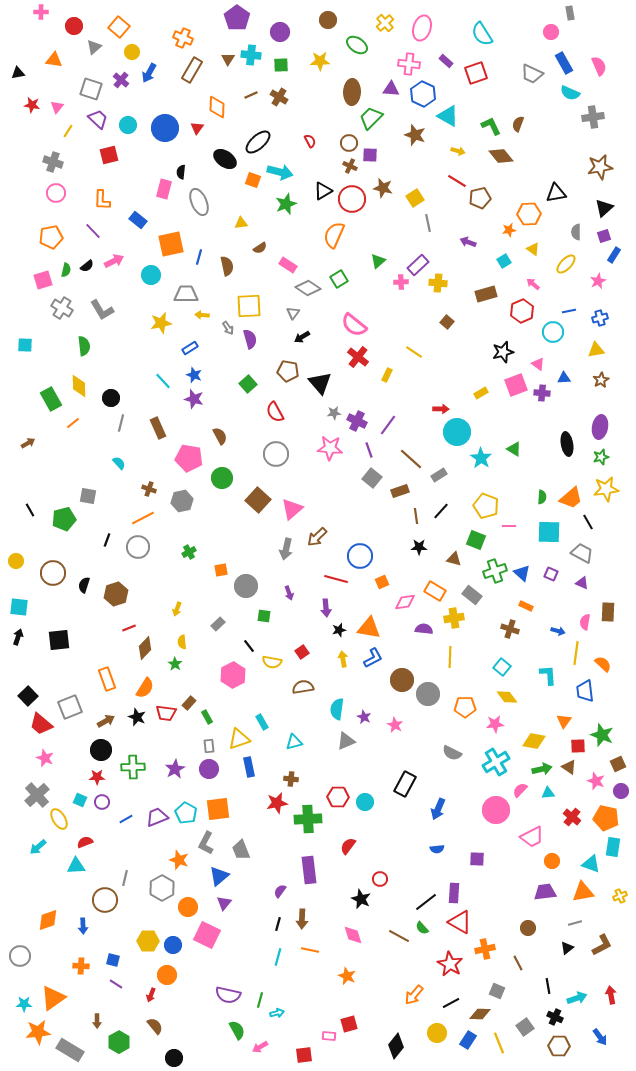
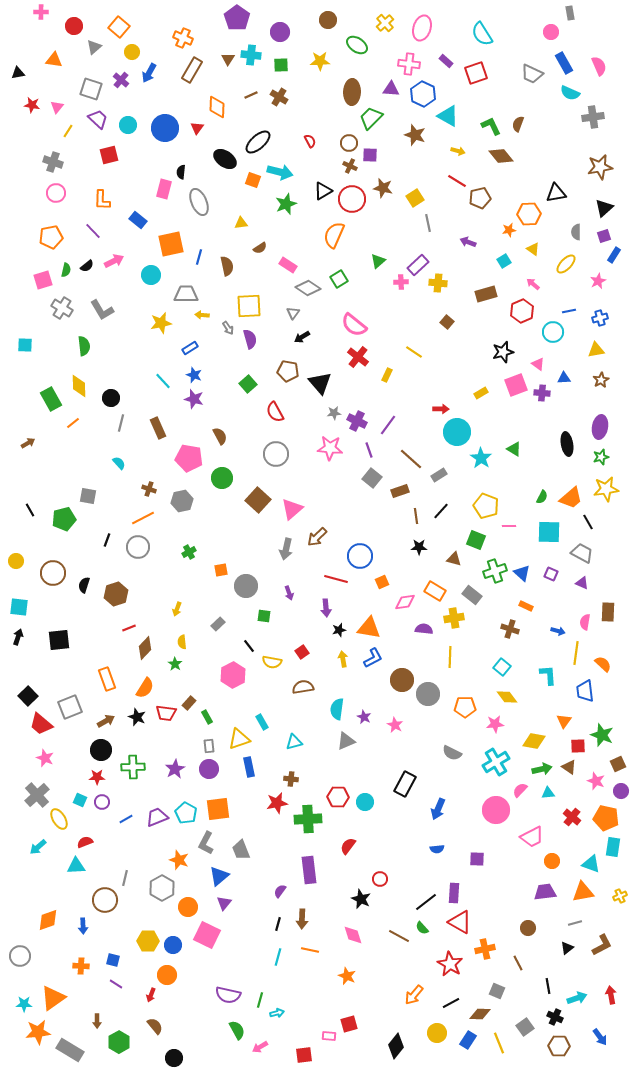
green semicircle at (542, 497): rotated 24 degrees clockwise
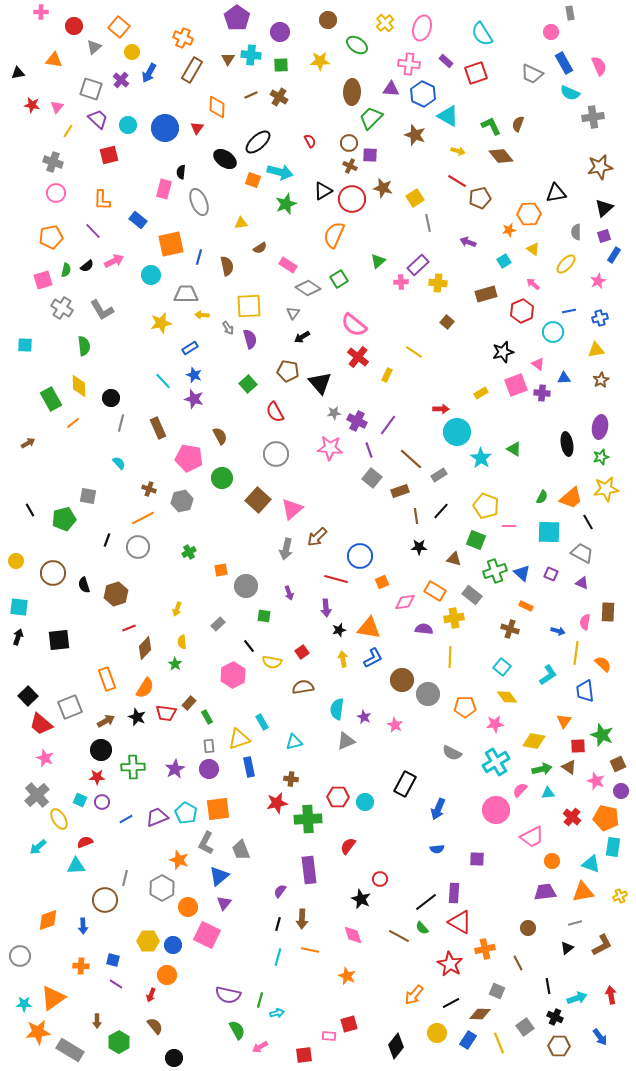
black semicircle at (84, 585): rotated 35 degrees counterclockwise
cyan L-shape at (548, 675): rotated 60 degrees clockwise
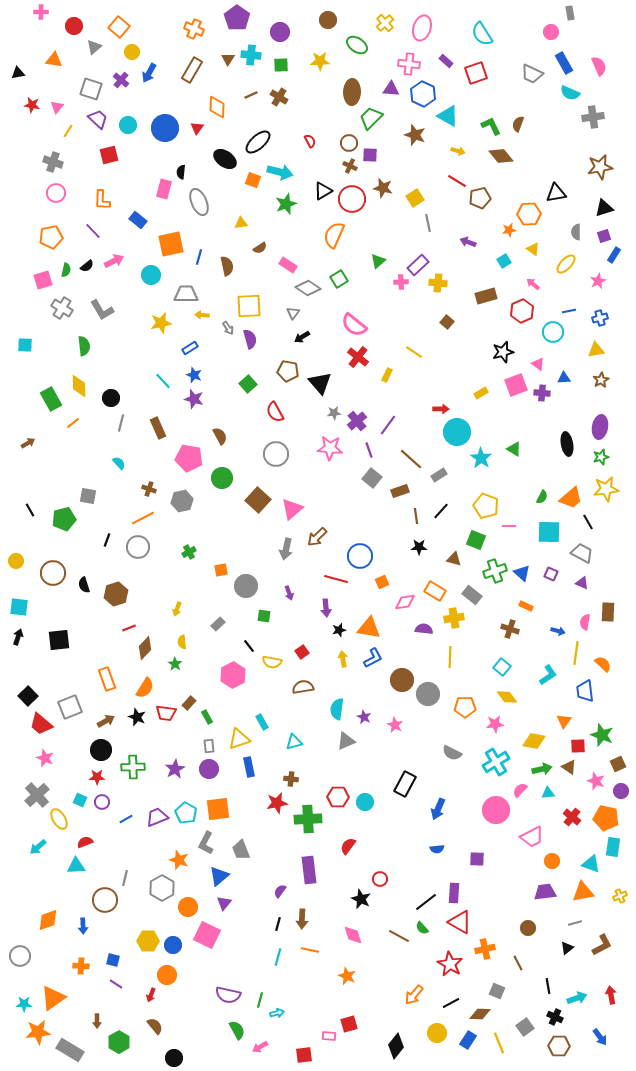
orange cross at (183, 38): moved 11 px right, 9 px up
black triangle at (604, 208): rotated 24 degrees clockwise
brown rectangle at (486, 294): moved 2 px down
purple cross at (357, 421): rotated 24 degrees clockwise
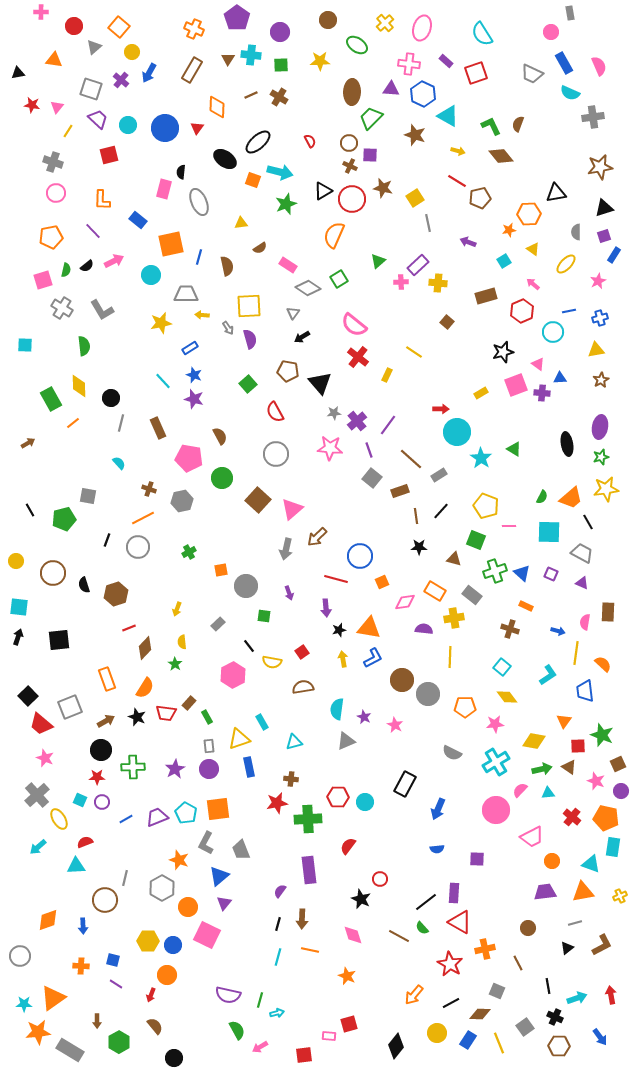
blue triangle at (564, 378): moved 4 px left
